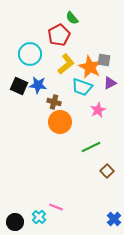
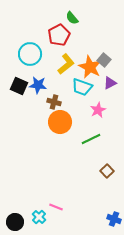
gray square: rotated 32 degrees clockwise
green line: moved 8 px up
blue cross: rotated 24 degrees counterclockwise
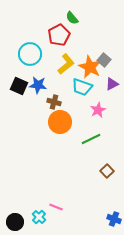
purple triangle: moved 2 px right, 1 px down
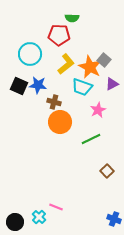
green semicircle: rotated 48 degrees counterclockwise
red pentagon: rotated 30 degrees clockwise
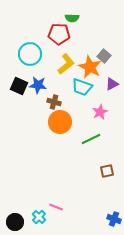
red pentagon: moved 1 px up
gray square: moved 4 px up
pink star: moved 2 px right, 2 px down
brown square: rotated 32 degrees clockwise
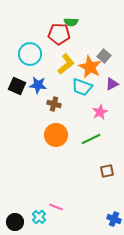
green semicircle: moved 1 px left, 4 px down
black square: moved 2 px left
brown cross: moved 2 px down
orange circle: moved 4 px left, 13 px down
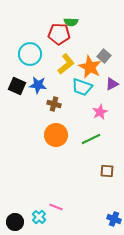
brown square: rotated 16 degrees clockwise
